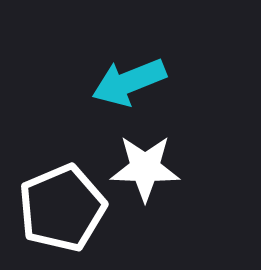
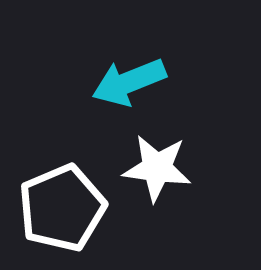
white star: moved 12 px right; rotated 6 degrees clockwise
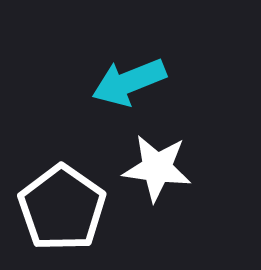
white pentagon: rotated 14 degrees counterclockwise
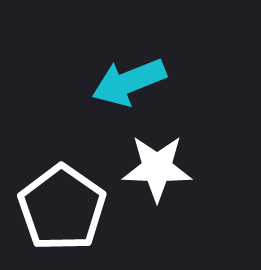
white star: rotated 6 degrees counterclockwise
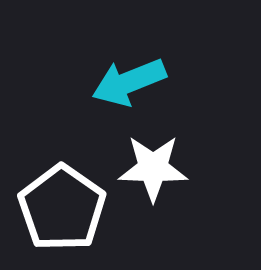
white star: moved 4 px left
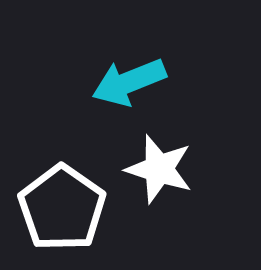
white star: moved 6 px right, 1 px down; rotated 16 degrees clockwise
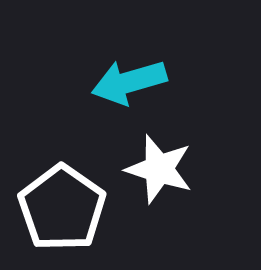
cyan arrow: rotated 6 degrees clockwise
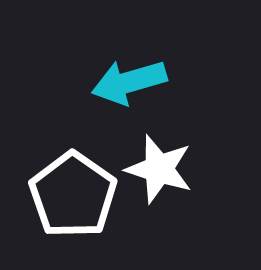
white pentagon: moved 11 px right, 13 px up
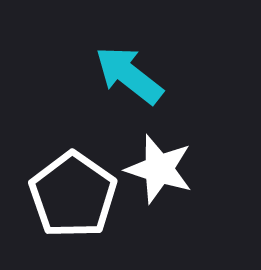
cyan arrow: moved 7 px up; rotated 54 degrees clockwise
